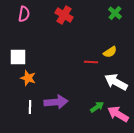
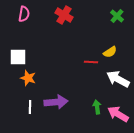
green cross: moved 2 px right, 3 px down
white arrow: moved 2 px right, 3 px up
green arrow: rotated 64 degrees counterclockwise
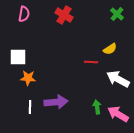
green cross: moved 2 px up
yellow semicircle: moved 3 px up
orange star: rotated 14 degrees counterclockwise
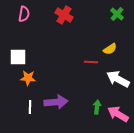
green arrow: rotated 16 degrees clockwise
